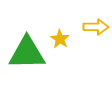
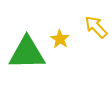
yellow arrow: rotated 135 degrees counterclockwise
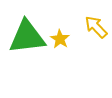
green triangle: moved 16 px up; rotated 6 degrees counterclockwise
